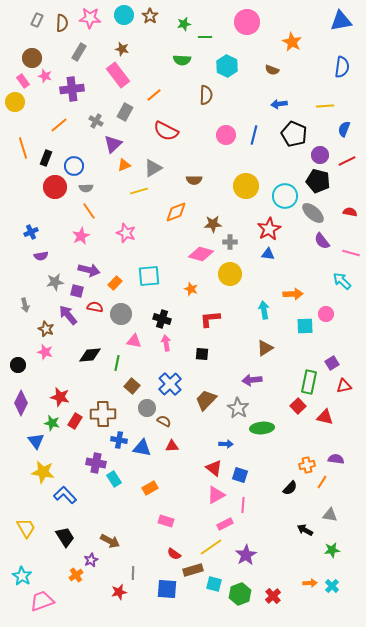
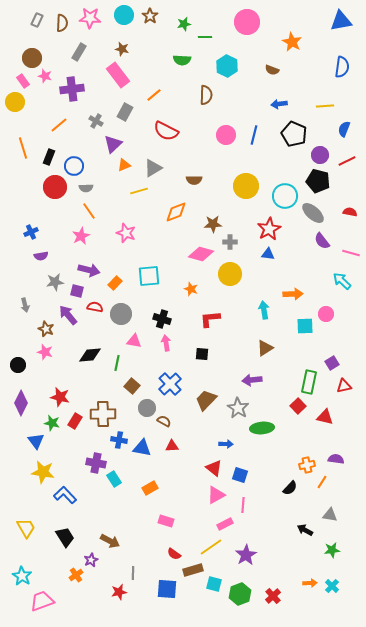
black rectangle at (46, 158): moved 3 px right, 1 px up
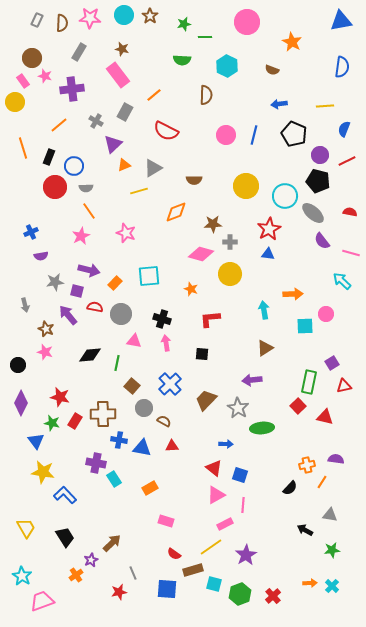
gray circle at (147, 408): moved 3 px left
brown arrow at (110, 541): moved 2 px right, 2 px down; rotated 72 degrees counterclockwise
gray line at (133, 573): rotated 24 degrees counterclockwise
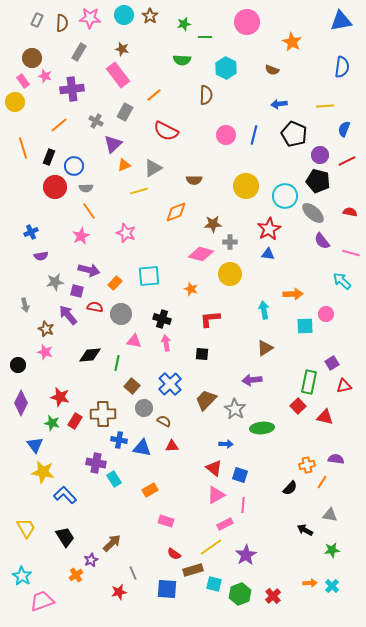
cyan hexagon at (227, 66): moved 1 px left, 2 px down
gray star at (238, 408): moved 3 px left, 1 px down
blue triangle at (36, 441): moved 1 px left, 4 px down
orange rectangle at (150, 488): moved 2 px down
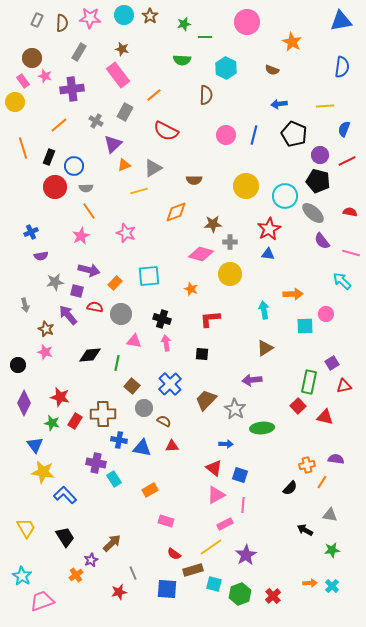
purple diamond at (21, 403): moved 3 px right
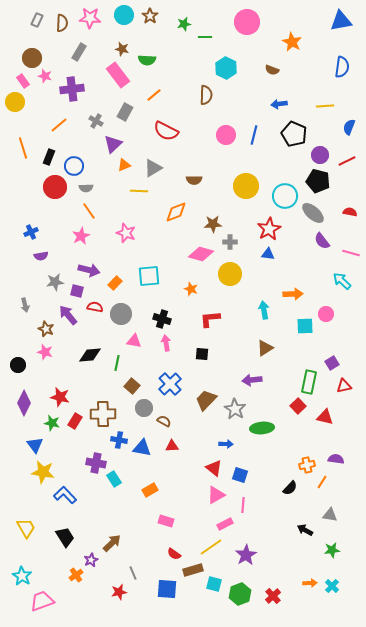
green semicircle at (182, 60): moved 35 px left
blue semicircle at (344, 129): moved 5 px right, 2 px up
yellow line at (139, 191): rotated 18 degrees clockwise
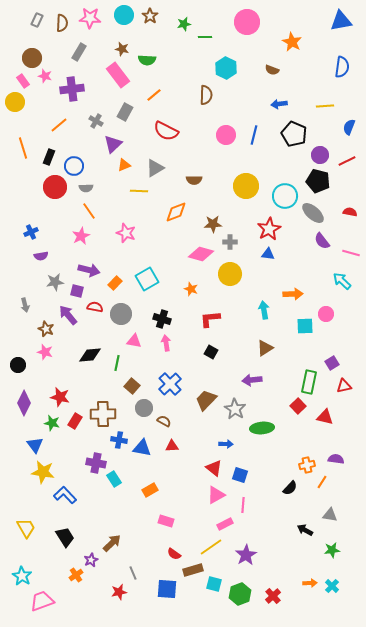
gray triangle at (153, 168): moved 2 px right
cyan square at (149, 276): moved 2 px left, 3 px down; rotated 25 degrees counterclockwise
black square at (202, 354): moved 9 px right, 2 px up; rotated 24 degrees clockwise
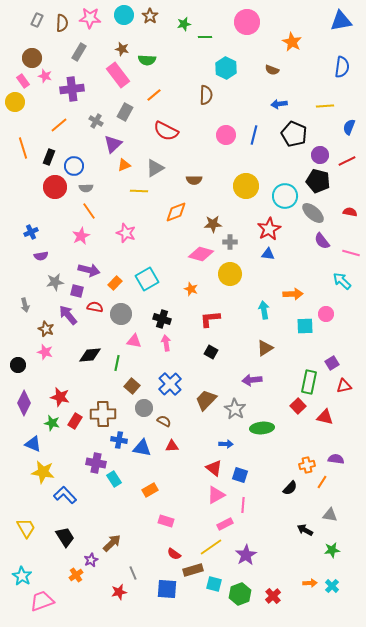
blue triangle at (35, 445): moved 2 px left, 1 px up; rotated 30 degrees counterclockwise
